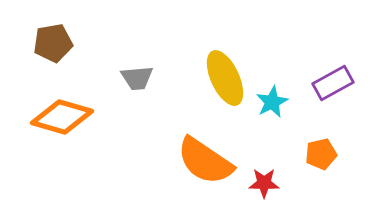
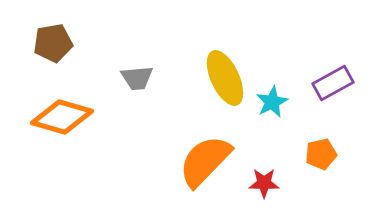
orange semicircle: rotated 100 degrees clockwise
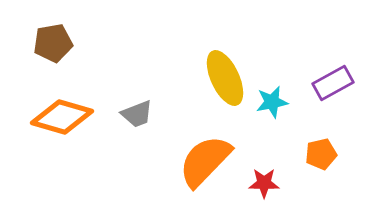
gray trapezoid: moved 36 px down; rotated 16 degrees counterclockwise
cyan star: rotated 16 degrees clockwise
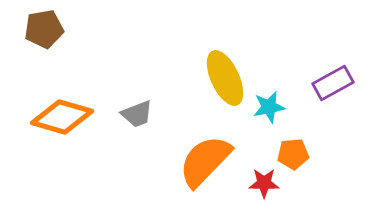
brown pentagon: moved 9 px left, 14 px up
cyan star: moved 3 px left, 5 px down
orange pentagon: moved 28 px left; rotated 8 degrees clockwise
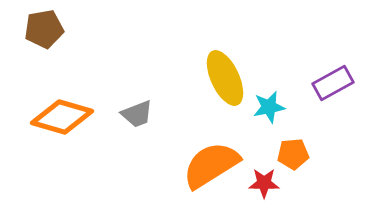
orange semicircle: moved 6 px right, 4 px down; rotated 14 degrees clockwise
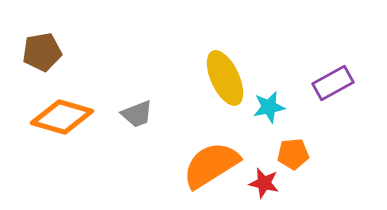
brown pentagon: moved 2 px left, 23 px down
red star: rotated 12 degrees clockwise
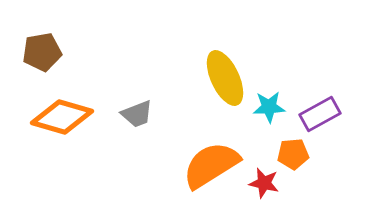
purple rectangle: moved 13 px left, 31 px down
cyan star: rotated 8 degrees clockwise
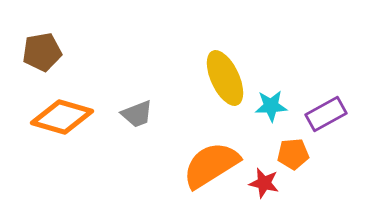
cyan star: moved 2 px right, 1 px up
purple rectangle: moved 6 px right
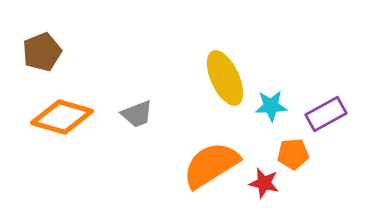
brown pentagon: rotated 12 degrees counterclockwise
